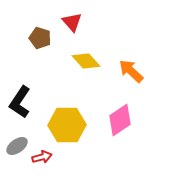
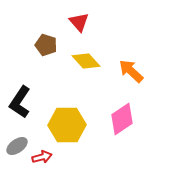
red triangle: moved 7 px right
brown pentagon: moved 6 px right, 7 px down
pink diamond: moved 2 px right, 1 px up
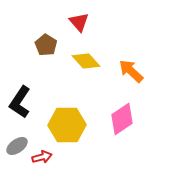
brown pentagon: rotated 15 degrees clockwise
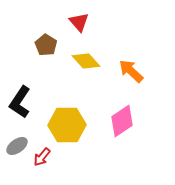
pink diamond: moved 2 px down
red arrow: rotated 144 degrees clockwise
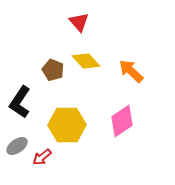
brown pentagon: moved 7 px right, 25 px down; rotated 10 degrees counterclockwise
red arrow: rotated 12 degrees clockwise
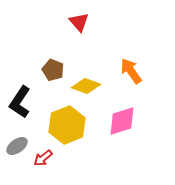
yellow diamond: moved 25 px down; rotated 28 degrees counterclockwise
orange arrow: rotated 12 degrees clockwise
pink diamond: rotated 16 degrees clockwise
yellow hexagon: rotated 21 degrees counterclockwise
red arrow: moved 1 px right, 1 px down
